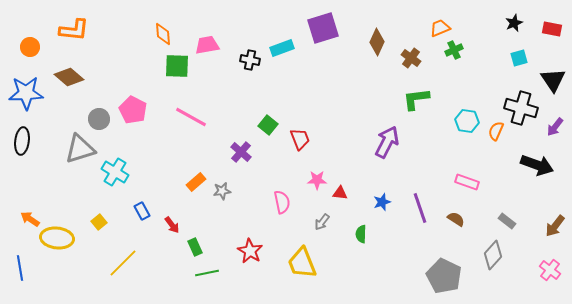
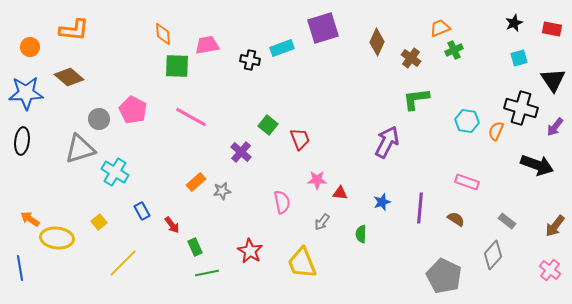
purple line at (420, 208): rotated 24 degrees clockwise
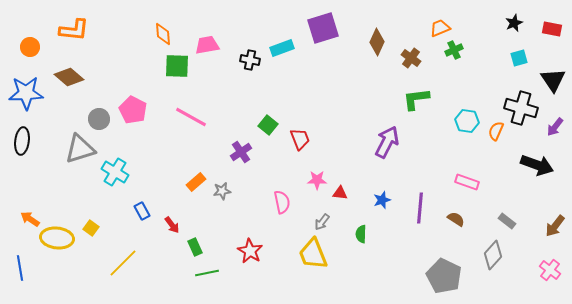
purple cross at (241, 152): rotated 15 degrees clockwise
blue star at (382, 202): moved 2 px up
yellow square at (99, 222): moved 8 px left, 6 px down; rotated 14 degrees counterclockwise
yellow trapezoid at (302, 263): moved 11 px right, 9 px up
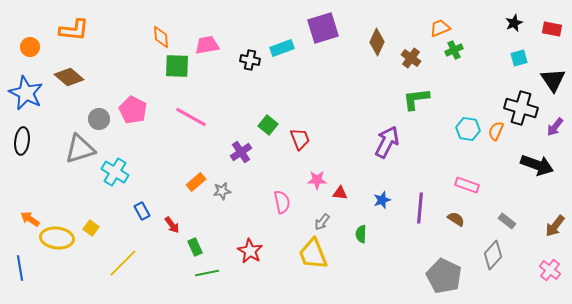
orange diamond at (163, 34): moved 2 px left, 3 px down
blue star at (26, 93): rotated 28 degrees clockwise
cyan hexagon at (467, 121): moved 1 px right, 8 px down
pink rectangle at (467, 182): moved 3 px down
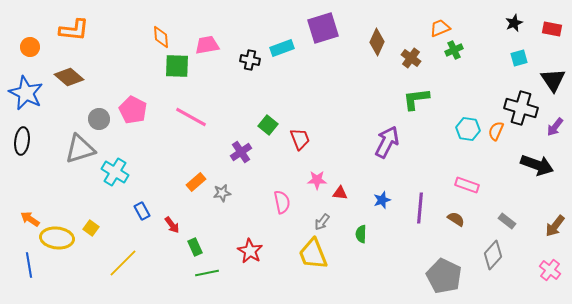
gray star at (222, 191): moved 2 px down
blue line at (20, 268): moved 9 px right, 3 px up
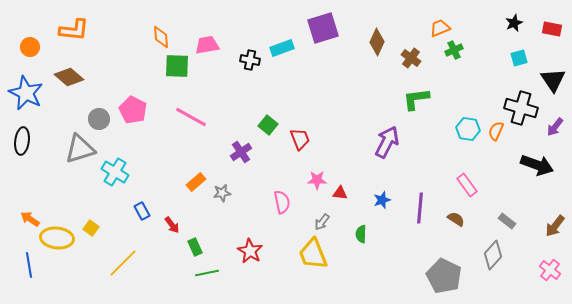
pink rectangle at (467, 185): rotated 35 degrees clockwise
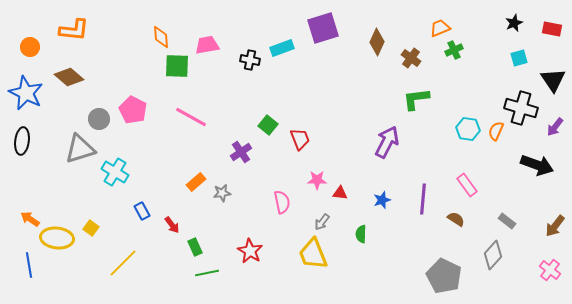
purple line at (420, 208): moved 3 px right, 9 px up
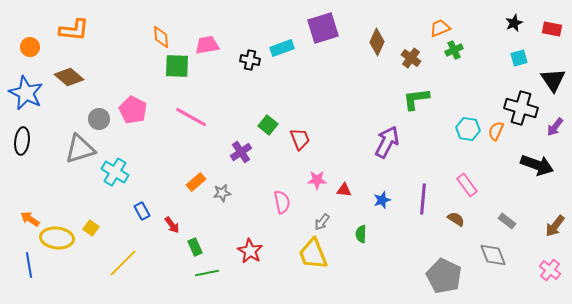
red triangle at (340, 193): moved 4 px right, 3 px up
gray diamond at (493, 255): rotated 64 degrees counterclockwise
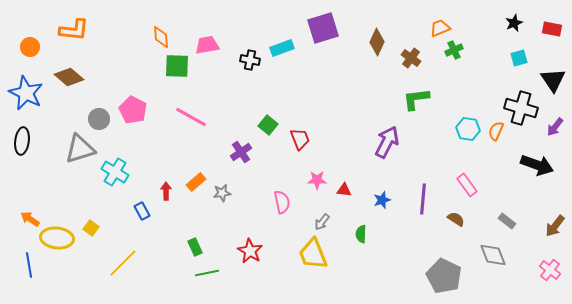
red arrow at (172, 225): moved 6 px left, 34 px up; rotated 144 degrees counterclockwise
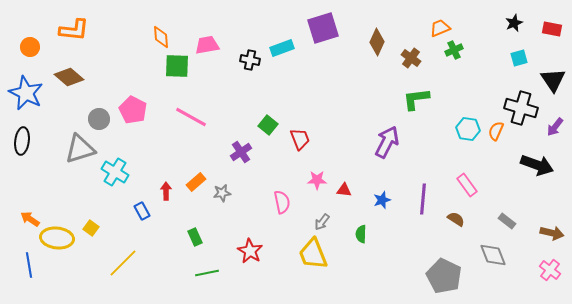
brown arrow at (555, 226): moved 3 px left, 7 px down; rotated 115 degrees counterclockwise
green rectangle at (195, 247): moved 10 px up
